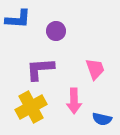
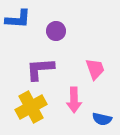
pink arrow: moved 1 px up
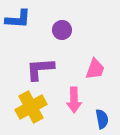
purple circle: moved 6 px right, 1 px up
pink trapezoid: rotated 40 degrees clockwise
blue semicircle: rotated 114 degrees counterclockwise
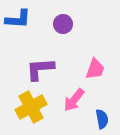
purple circle: moved 1 px right, 6 px up
pink arrow: rotated 40 degrees clockwise
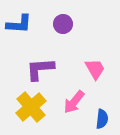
blue L-shape: moved 1 px right, 5 px down
pink trapezoid: rotated 50 degrees counterclockwise
pink arrow: moved 2 px down
yellow cross: rotated 12 degrees counterclockwise
blue semicircle: rotated 18 degrees clockwise
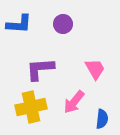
yellow cross: rotated 28 degrees clockwise
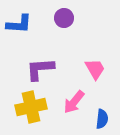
purple circle: moved 1 px right, 6 px up
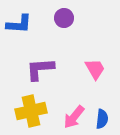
pink arrow: moved 15 px down
yellow cross: moved 4 px down
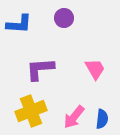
yellow cross: rotated 8 degrees counterclockwise
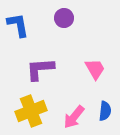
blue L-shape: moved 1 px left, 1 px down; rotated 104 degrees counterclockwise
blue semicircle: moved 3 px right, 8 px up
